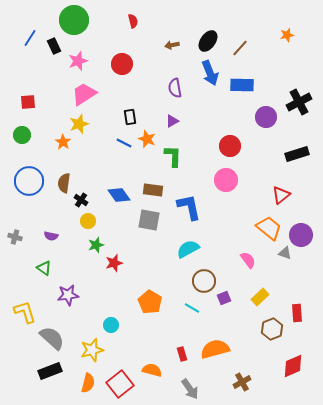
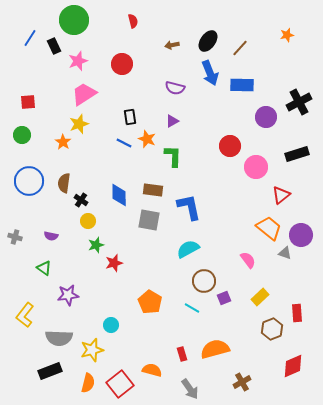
purple semicircle at (175, 88): rotated 66 degrees counterclockwise
pink circle at (226, 180): moved 30 px right, 13 px up
blue diamond at (119, 195): rotated 35 degrees clockwise
yellow L-shape at (25, 312): moved 3 px down; rotated 125 degrees counterclockwise
gray semicircle at (52, 338): moved 7 px right; rotated 140 degrees clockwise
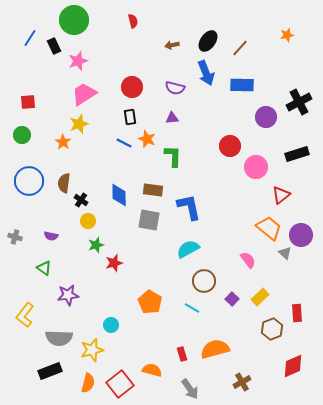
red circle at (122, 64): moved 10 px right, 23 px down
blue arrow at (210, 73): moved 4 px left
purple triangle at (172, 121): moved 3 px up; rotated 24 degrees clockwise
gray triangle at (285, 253): rotated 24 degrees clockwise
purple square at (224, 298): moved 8 px right, 1 px down; rotated 24 degrees counterclockwise
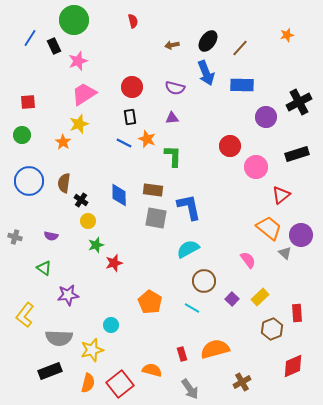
gray square at (149, 220): moved 7 px right, 2 px up
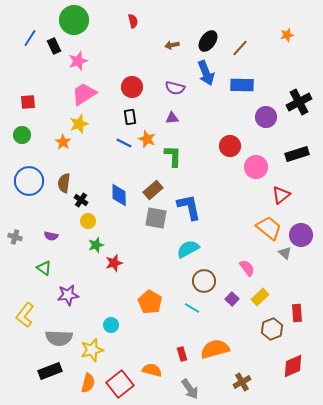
brown rectangle at (153, 190): rotated 48 degrees counterclockwise
pink semicircle at (248, 260): moved 1 px left, 8 px down
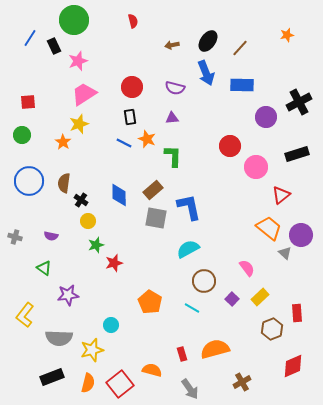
black rectangle at (50, 371): moved 2 px right, 6 px down
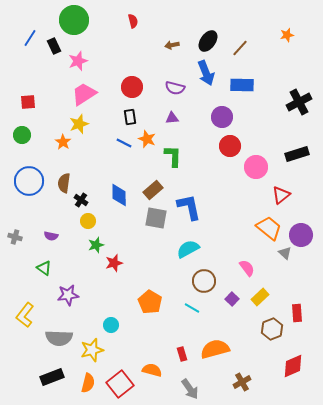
purple circle at (266, 117): moved 44 px left
